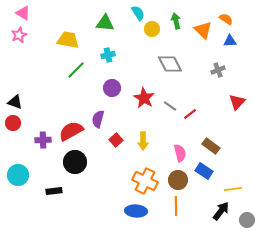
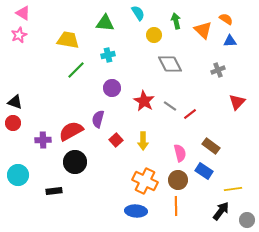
yellow circle: moved 2 px right, 6 px down
red star: moved 3 px down
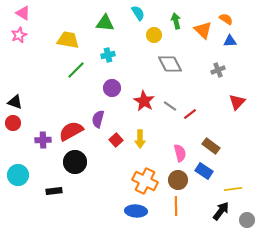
yellow arrow: moved 3 px left, 2 px up
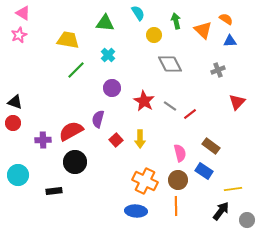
cyan cross: rotated 32 degrees counterclockwise
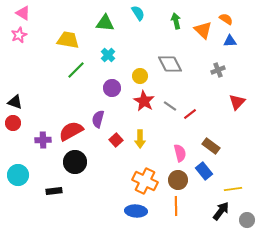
yellow circle: moved 14 px left, 41 px down
blue rectangle: rotated 18 degrees clockwise
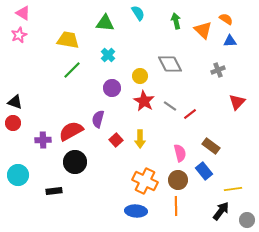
green line: moved 4 px left
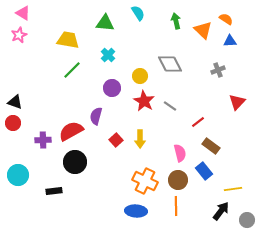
red line: moved 8 px right, 8 px down
purple semicircle: moved 2 px left, 3 px up
